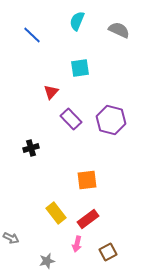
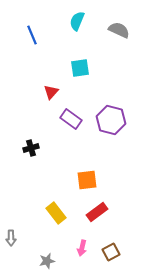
blue line: rotated 24 degrees clockwise
purple rectangle: rotated 10 degrees counterclockwise
red rectangle: moved 9 px right, 7 px up
gray arrow: rotated 63 degrees clockwise
pink arrow: moved 5 px right, 4 px down
brown square: moved 3 px right
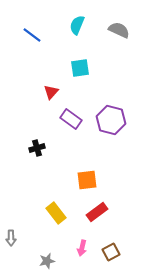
cyan semicircle: moved 4 px down
blue line: rotated 30 degrees counterclockwise
black cross: moved 6 px right
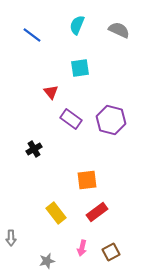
red triangle: rotated 21 degrees counterclockwise
black cross: moved 3 px left, 1 px down; rotated 14 degrees counterclockwise
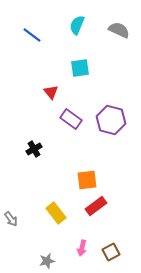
red rectangle: moved 1 px left, 6 px up
gray arrow: moved 19 px up; rotated 35 degrees counterclockwise
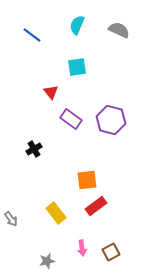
cyan square: moved 3 px left, 1 px up
pink arrow: rotated 21 degrees counterclockwise
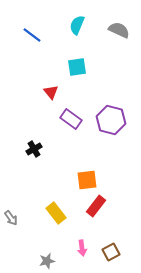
red rectangle: rotated 15 degrees counterclockwise
gray arrow: moved 1 px up
